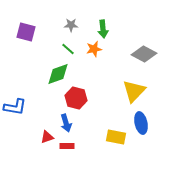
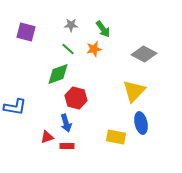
green arrow: rotated 30 degrees counterclockwise
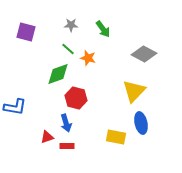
orange star: moved 6 px left, 9 px down; rotated 28 degrees clockwise
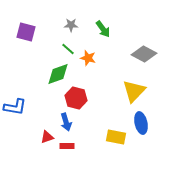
blue arrow: moved 1 px up
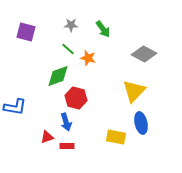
green diamond: moved 2 px down
